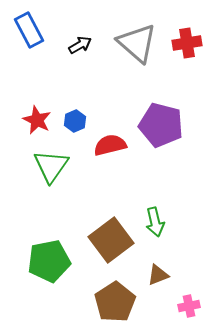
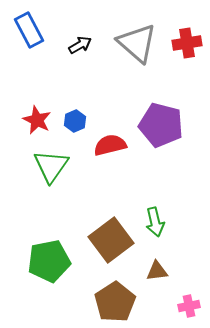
brown triangle: moved 1 px left, 4 px up; rotated 15 degrees clockwise
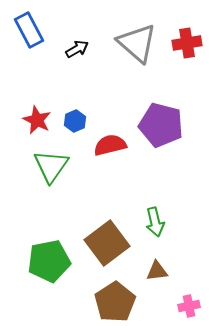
black arrow: moved 3 px left, 4 px down
brown square: moved 4 px left, 3 px down
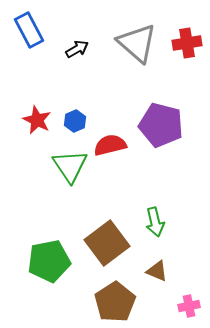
green triangle: moved 19 px right; rotated 9 degrees counterclockwise
brown triangle: rotated 30 degrees clockwise
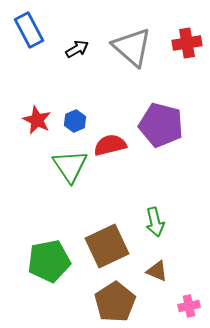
gray triangle: moved 5 px left, 4 px down
brown square: moved 3 px down; rotated 12 degrees clockwise
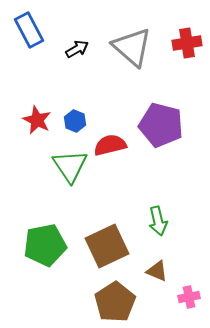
blue hexagon: rotated 15 degrees counterclockwise
green arrow: moved 3 px right, 1 px up
green pentagon: moved 4 px left, 16 px up
pink cross: moved 9 px up
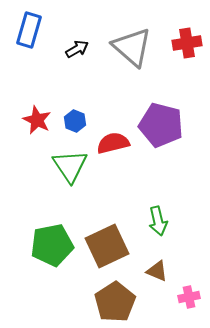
blue rectangle: rotated 44 degrees clockwise
red semicircle: moved 3 px right, 2 px up
green pentagon: moved 7 px right
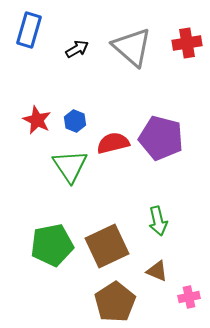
purple pentagon: moved 13 px down
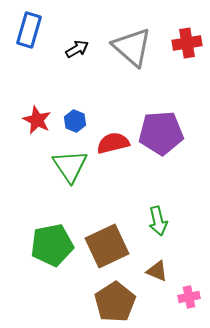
purple pentagon: moved 5 px up; rotated 18 degrees counterclockwise
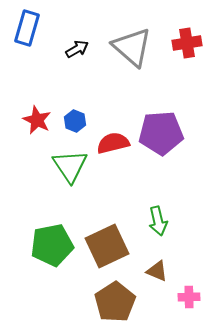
blue rectangle: moved 2 px left, 2 px up
pink cross: rotated 10 degrees clockwise
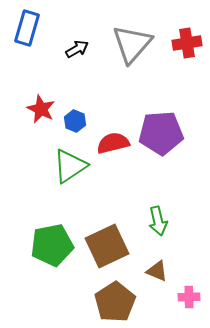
gray triangle: moved 3 px up; rotated 30 degrees clockwise
red star: moved 4 px right, 11 px up
green triangle: rotated 30 degrees clockwise
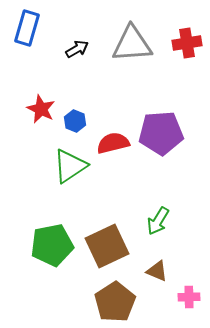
gray triangle: rotated 45 degrees clockwise
green arrow: rotated 44 degrees clockwise
